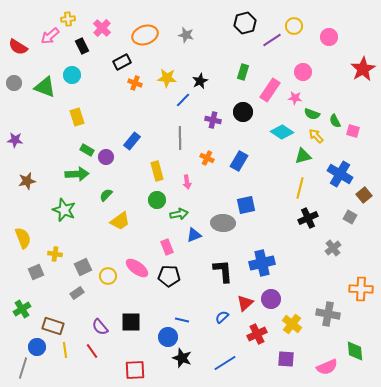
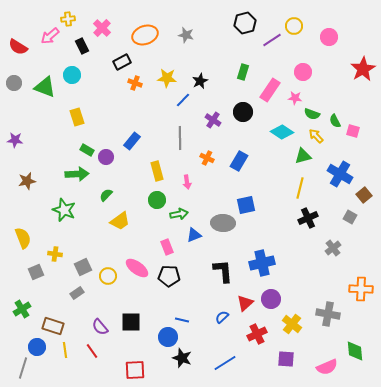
purple cross at (213, 120): rotated 21 degrees clockwise
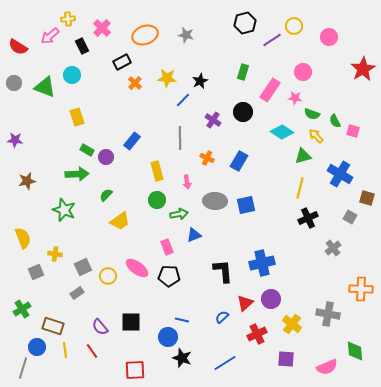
orange cross at (135, 83): rotated 24 degrees clockwise
brown square at (364, 195): moved 3 px right, 3 px down; rotated 35 degrees counterclockwise
gray ellipse at (223, 223): moved 8 px left, 22 px up
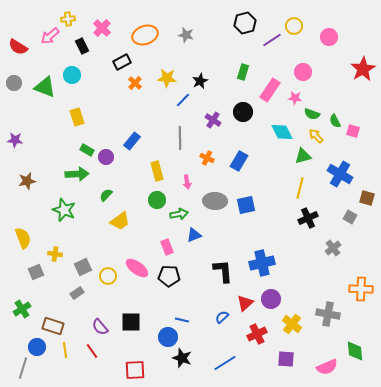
cyan diamond at (282, 132): rotated 30 degrees clockwise
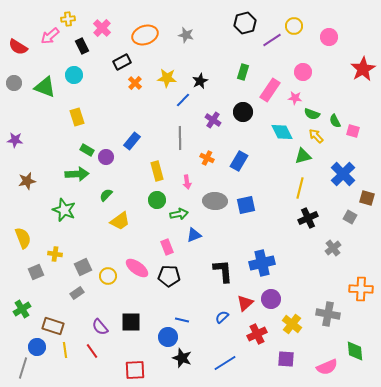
cyan circle at (72, 75): moved 2 px right
blue cross at (340, 174): moved 3 px right; rotated 15 degrees clockwise
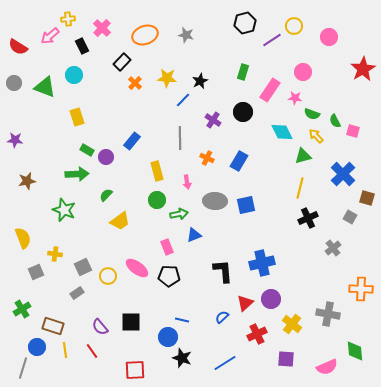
black rectangle at (122, 62): rotated 18 degrees counterclockwise
